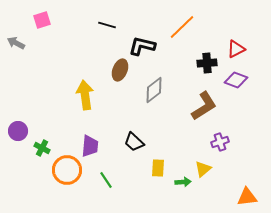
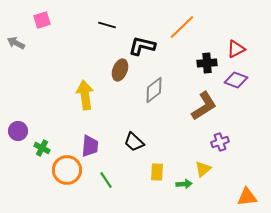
yellow rectangle: moved 1 px left, 4 px down
green arrow: moved 1 px right, 2 px down
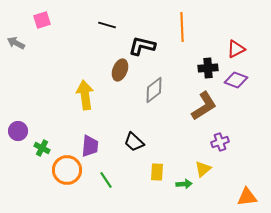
orange line: rotated 48 degrees counterclockwise
black cross: moved 1 px right, 5 px down
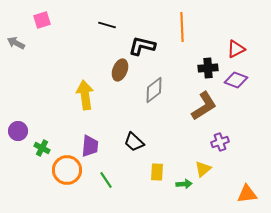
orange triangle: moved 3 px up
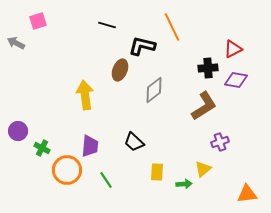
pink square: moved 4 px left, 1 px down
orange line: moved 10 px left; rotated 24 degrees counterclockwise
red triangle: moved 3 px left
purple diamond: rotated 10 degrees counterclockwise
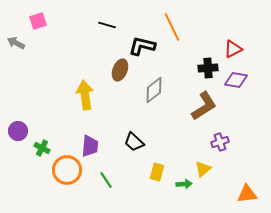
yellow rectangle: rotated 12 degrees clockwise
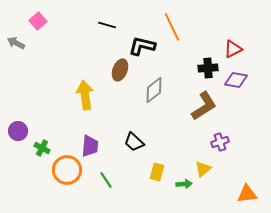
pink square: rotated 24 degrees counterclockwise
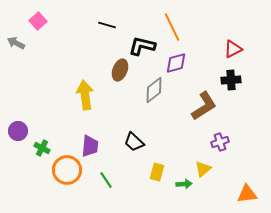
black cross: moved 23 px right, 12 px down
purple diamond: moved 60 px left, 17 px up; rotated 25 degrees counterclockwise
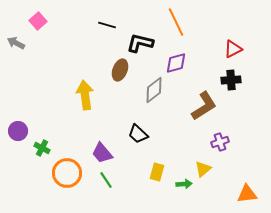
orange line: moved 4 px right, 5 px up
black L-shape: moved 2 px left, 3 px up
black trapezoid: moved 4 px right, 8 px up
purple trapezoid: moved 12 px right, 7 px down; rotated 135 degrees clockwise
orange circle: moved 3 px down
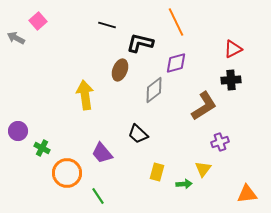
gray arrow: moved 5 px up
yellow triangle: rotated 12 degrees counterclockwise
green line: moved 8 px left, 16 px down
